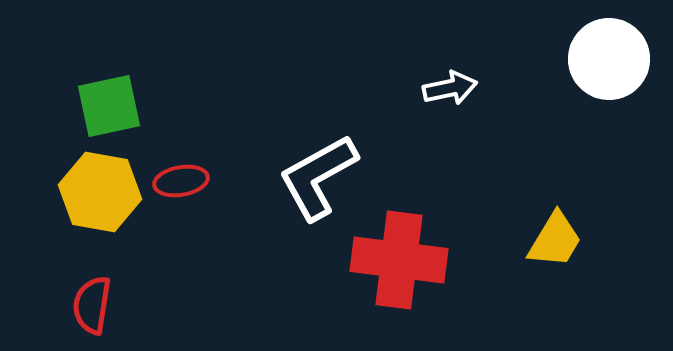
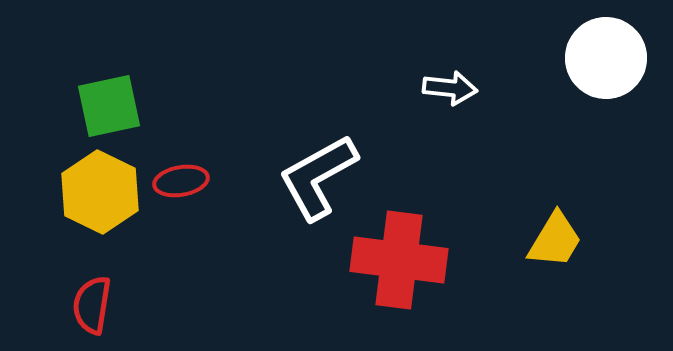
white circle: moved 3 px left, 1 px up
white arrow: rotated 18 degrees clockwise
yellow hexagon: rotated 16 degrees clockwise
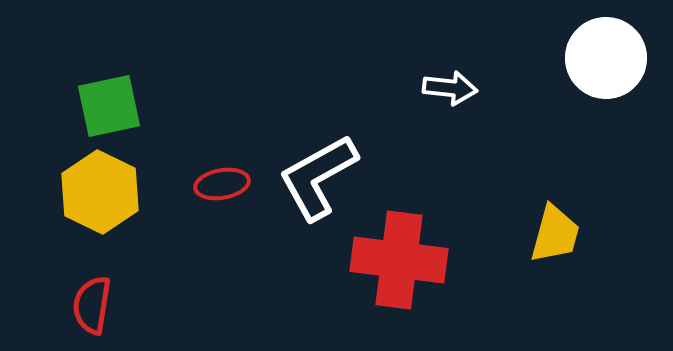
red ellipse: moved 41 px right, 3 px down
yellow trapezoid: moved 6 px up; rotated 16 degrees counterclockwise
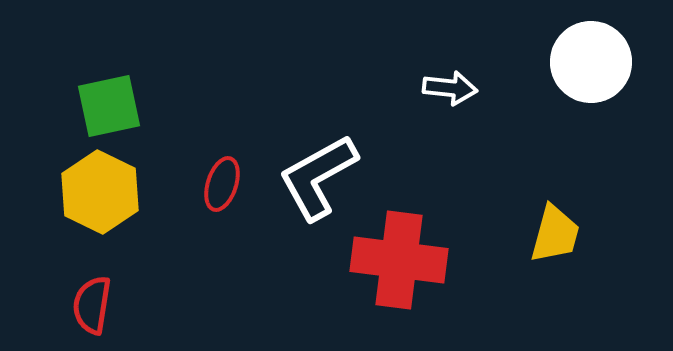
white circle: moved 15 px left, 4 px down
red ellipse: rotated 62 degrees counterclockwise
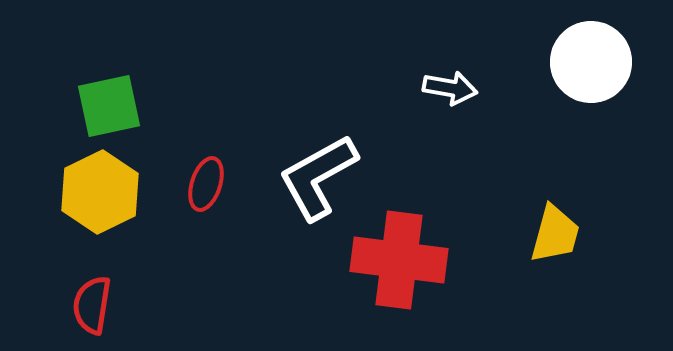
white arrow: rotated 4 degrees clockwise
red ellipse: moved 16 px left
yellow hexagon: rotated 8 degrees clockwise
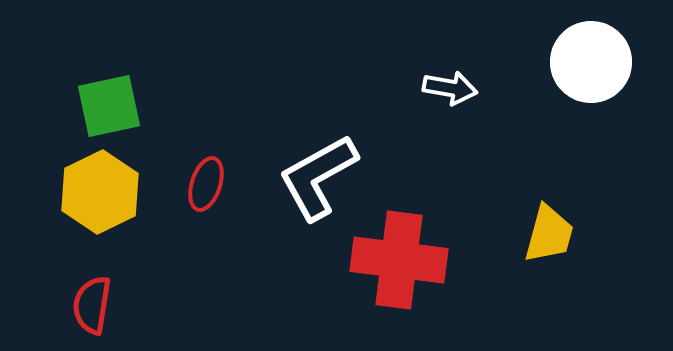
yellow trapezoid: moved 6 px left
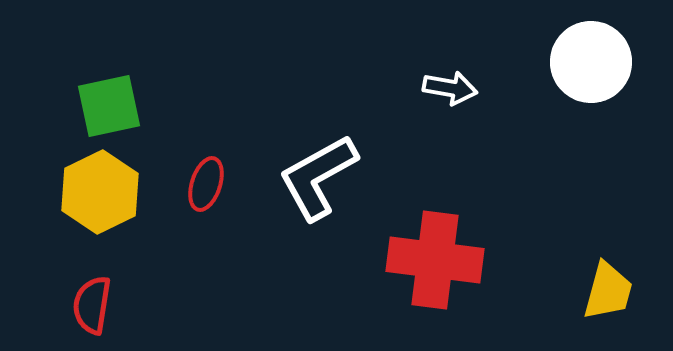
yellow trapezoid: moved 59 px right, 57 px down
red cross: moved 36 px right
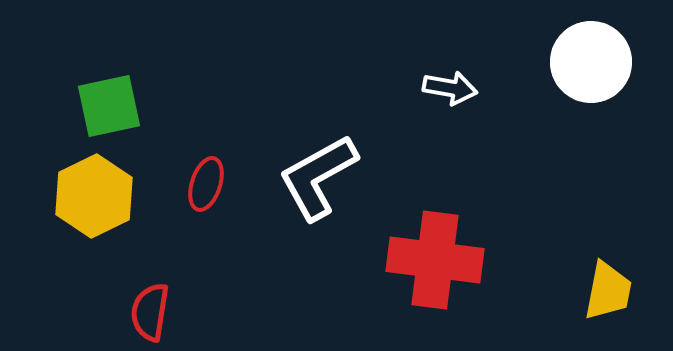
yellow hexagon: moved 6 px left, 4 px down
yellow trapezoid: rotated 4 degrees counterclockwise
red semicircle: moved 58 px right, 7 px down
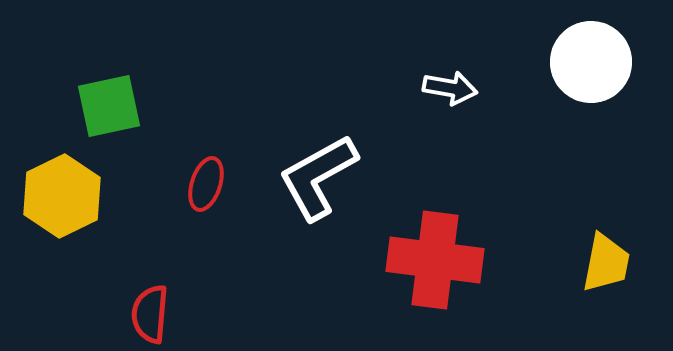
yellow hexagon: moved 32 px left
yellow trapezoid: moved 2 px left, 28 px up
red semicircle: moved 2 px down; rotated 4 degrees counterclockwise
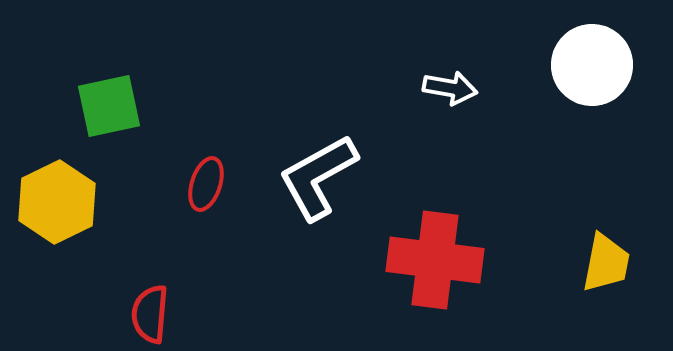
white circle: moved 1 px right, 3 px down
yellow hexagon: moved 5 px left, 6 px down
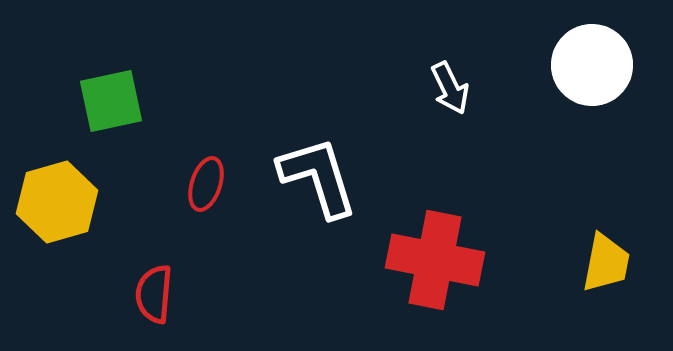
white arrow: rotated 54 degrees clockwise
green square: moved 2 px right, 5 px up
white L-shape: rotated 102 degrees clockwise
yellow hexagon: rotated 10 degrees clockwise
red cross: rotated 4 degrees clockwise
red semicircle: moved 4 px right, 20 px up
